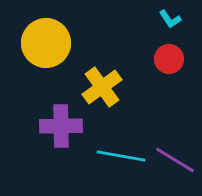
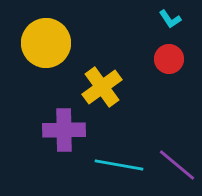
purple cross: moved 3 px right, 4 px down
cyan line: moved 2 px left, 9 px down
purple line: moved 2 px right, 5 px down; rotated 9 degrees clockwise
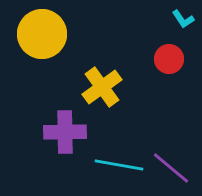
cyan L-shape: moved 13 px right
yellow circle: moved 4 px left, 9 px up
purple cross: moved 1 px right, 2 px down
purple line: moved 6 px left, 3 px down
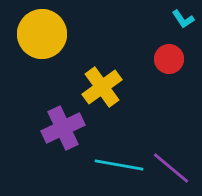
purple cross: moved 2 px left, 4 px up; rotated 24 degrees counterclockwise
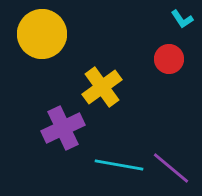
cyan L-shape: moved 1 px left
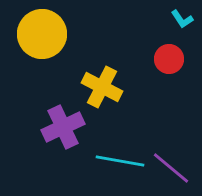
yellow cross: rotated 27 degrees counterclockwise
purple cross: moved 1 px up
cyan line: moved 1 px right, 4 px up
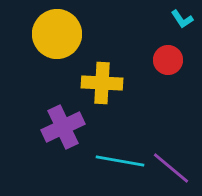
yellow circle: moved 15 px right
red circle: moved 1 px left, 1 px down
yellow cross: moved 4 px up; rotated 24 degrees counterclockwise
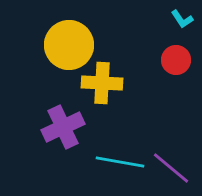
yellow circle: moved 12 px right, 11 px down
red circle: moved 8 px right
cyan line: moved 1 px down
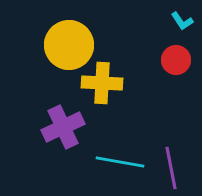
cyan L-shape: moved 2 px down
purple line: rotated 39 degrees clockwise
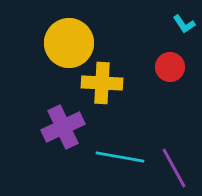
cyan L-shape: moved 2 px right, 3 px down
yellow circle: moved 2 px up
red circle: moved 6 px left, 7 px down
cyan line: moved 5 px up
purple line: moved 3 px right; rotated 18 degrees counterclockwise
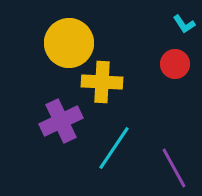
red circle: moved 5 px right, 3 px up
yellow cross: moved 1 px up
purple cross: moved 2 px left, 6 px up
cyan line: moved 6 px left, 9 px up; rotated 66 degrees counterclockwise
